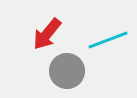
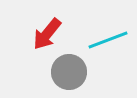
gray circle: moved 2 px right, 1 px down
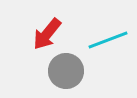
gray circle: moved 3 px left, 1 px up
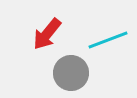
gray circle: moved 5 px right, 2 px down
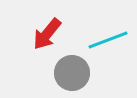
gray circle: moved 1 px right
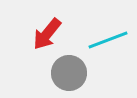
gray circle: moved 3 px left
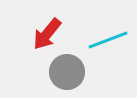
gray circle: moved 2 px left, 1 px up
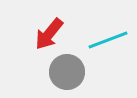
red arrow: moved 2 px right
